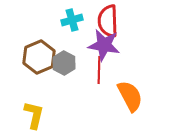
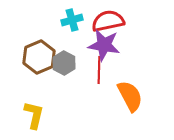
red semicircle: rotated 80 degrees clockwise
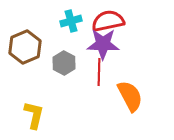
cyan cross: moved 1 px left, 1 px down
purple star: moved 1 px left, 1 px up; rotated 8 degrees counterclockwise
brown hexagon: moved 14 px left, 10 px up
red line: moved 2 px down
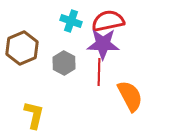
cyan cross: rotated 35 degrees clockwise
brown hexagon: moved 3 px left, 1 px down
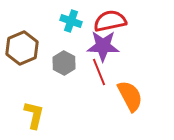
red semicircle: moved 2 px right
purple star: moved 2 px down
red line: rotated 24 degrees counterclockwise
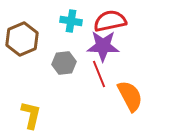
cyan cross: rotated 10 degrees counterclockwise
brown hexagon: moved 9 px up
gray hexagon: rotated 25 degrees clockwise
red line: moved 2 px down
yellow L-shape: moved 3 px left
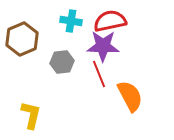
gray hexagon: moved 2 px left, 1 px up
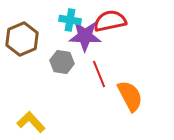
cyan cross: moved 1 px left, 1 px up
purple star: moved 18 px left, 10 px up
gray hexagon: rotated 15 degrees clockwise
yellow L-shape: moved 7 px down; rotated 56 degrees counterclockwise
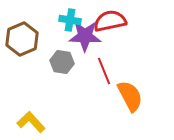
red line: moved 5 px right, 3 px up
